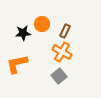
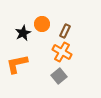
black star: rotated 21 degrees counterclockwise
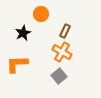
orange circle: moved 1 px left, 10 px up
orange L-shape: rotated 10 degrees clockwise
